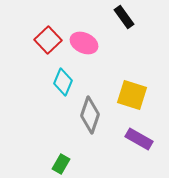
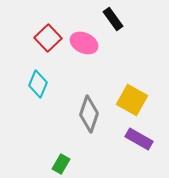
black rectangle: moved 11 px left, 2 px down
red square: moved 2 px up
cyan diamond: moved 25 px left, 2 px down
yellow square: moved 5 px down; rotated 12 degrees clockwise
gray diamond: moved 1 px left, 1 px up
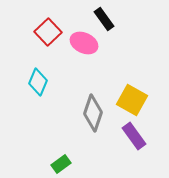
black rectangle: moved 9 px left
red square: moved 6 px up
cyan diamond: moved 2 px up
gray diamond: moved 4 px right, 1 px up
purple rectangle: moved 5 px left, 3 px up; rotated 24 degrees clockwise
green rectangle: rotated 24 degrees clockwise
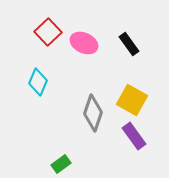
black rectangle: moved 25 px right, 25 px down
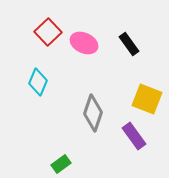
yellow square: moved 15 px right, 1 px up; rotated 8 degrees counterclockwise
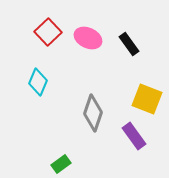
pink ellipse: moved 4 px right, 5 px up
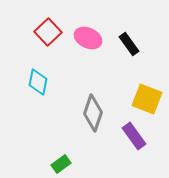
cyan diamond: rotated 12 degrees counterclockwise
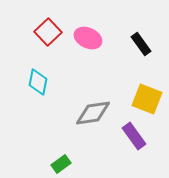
black rectangle: moved 12 px right
gray diamond: rotated 63 degrees clockwise
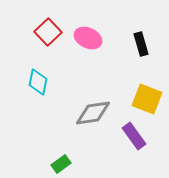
black rectangle: rotated 20 degrees clockwise
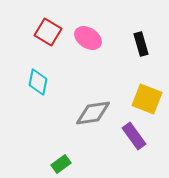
red square: rotated 16 degrees counterclockwise
pink ellipse: rotated 8 degrees clockwise
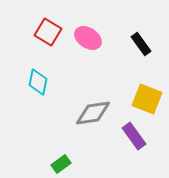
black rectangle: rotated 20 degrees counterclockwise
